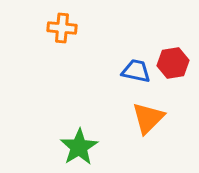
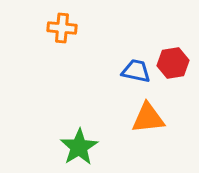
orange triangle: rotated 39 degrees clockwise
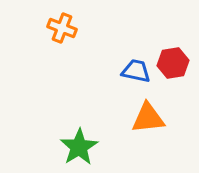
orange cross: rotated 16 degrees clockwise
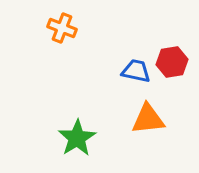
red hexagon: moved 1 px left, 1 px up
orange triangle: moved 1 px down
green star: moved 2 px left, 9 px up
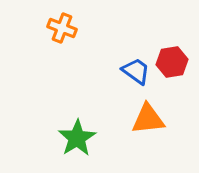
blue trapezoid: rotated 24 degrees clockwise
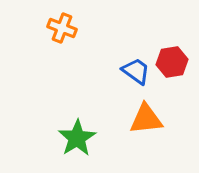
orange triangle: moved 2 px left
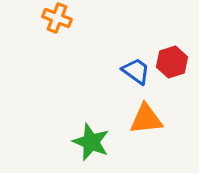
orange cross: moved 5 px left, 10 px up
red hexagon: rotated 8 degrees counterclockwise
green star: moved 14 px right, 4 px down; rotated 18 degrees counterclockwise
